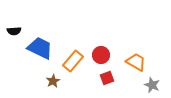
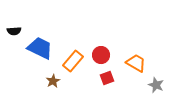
orange trapezoid: moved 1 px down
gray star: moved 4 px right
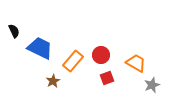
black semicircle: rotated 112 degrees counterclockwise
gray star: moved 4 px left; rotated 28 degrees clockwise
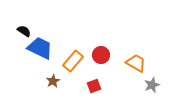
black semicircle: moved 10 px right; rotated 32 degrees counterclockwise
red square: moved 13 px left, 8 px down
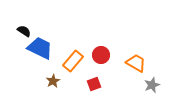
red square: moved 2 px up
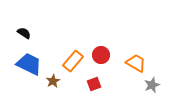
black semicircle: moved 2 px down
blue trapezoid: moved 11 px left, 16 px down
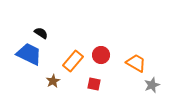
black semicircle: moved 17 px right
blue trapezoid: moved 10 px up
red square: rotated 32 degrees clockwise
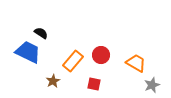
blue trapezoid: moved 1 px left, 2 px up
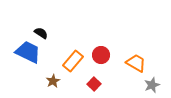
red square: rotated 32 degrees clockwise
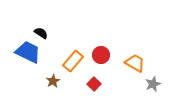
orange trapezoid: moved 1 px left
gray star: moved 1 px right, 1 px up
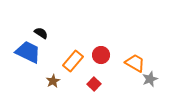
gray star: moved 3 px left, 5 px up
